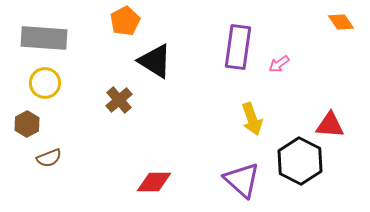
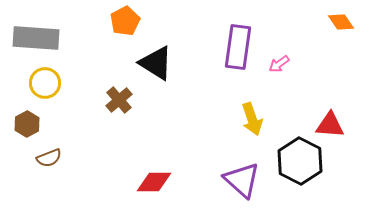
gray rectangle: moved 8 px left
black triangle: moved 1 px right, 2 px down
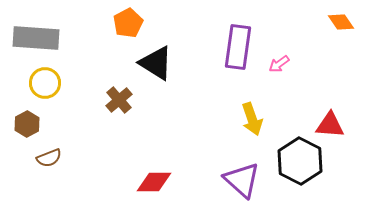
orange pentagon: moved 3 px right, 2 px down
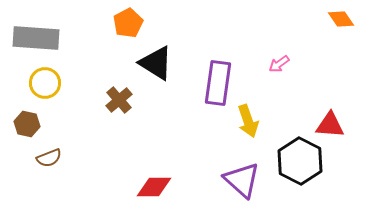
orange diamond: moved 3 px up
purple rectangle: moved 20 px left, 36 px down
yellow arrow: moved 4 px left, 2 px down
brown hexagon: rotated 20 degrees counterclockwise
red diamond: moved 5 px down
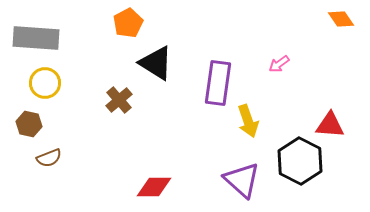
brown hexagon: moved 2 px right
